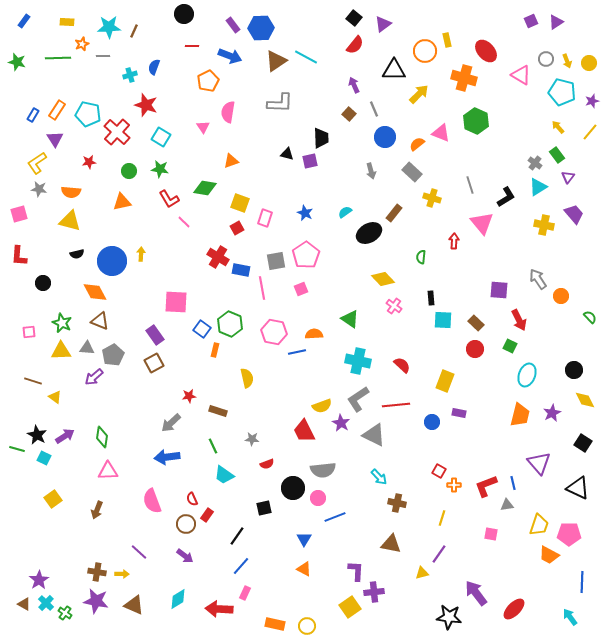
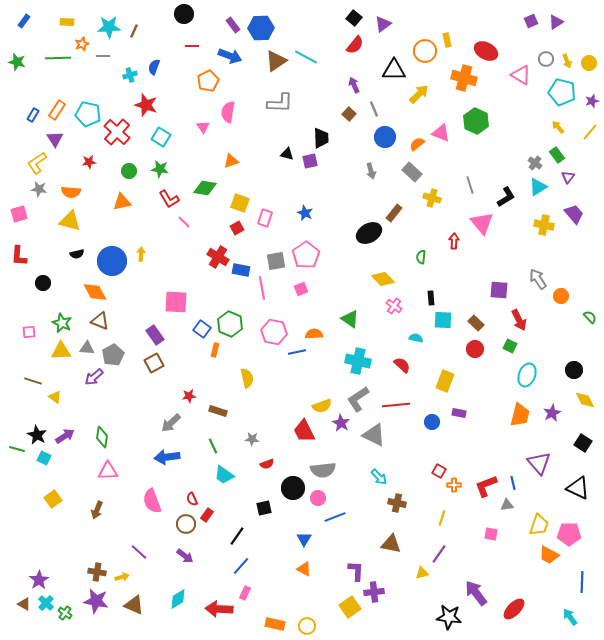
red ellipse at (486, 51): rotated 20 degrees counterclockwise
cyan semicircle at (345, 212): moved 71 px right, 126 px down; rotated 48 degrees clockwise
yellow arrow at (122, 574): moved 3 px down; rotated 16 degrees counterclockwise
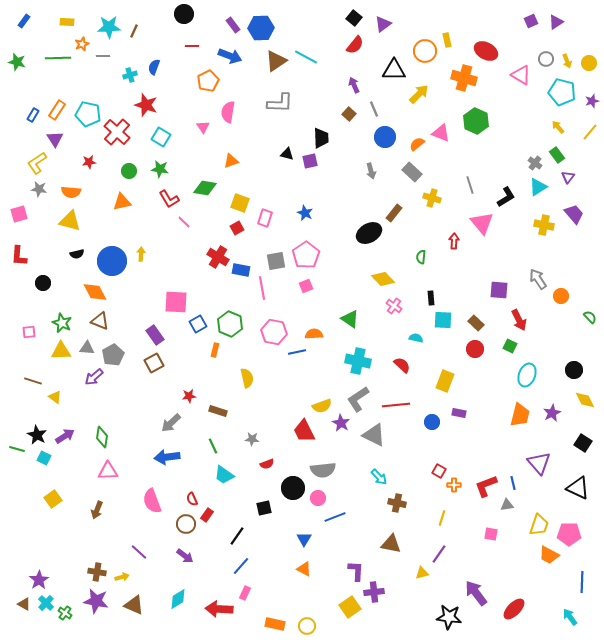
pink square at (301, 289): moved 5 px right, 3 px up
blue square at (202, 329): moved 4 px left, 5 px up; rotated 24 degrees clockwise
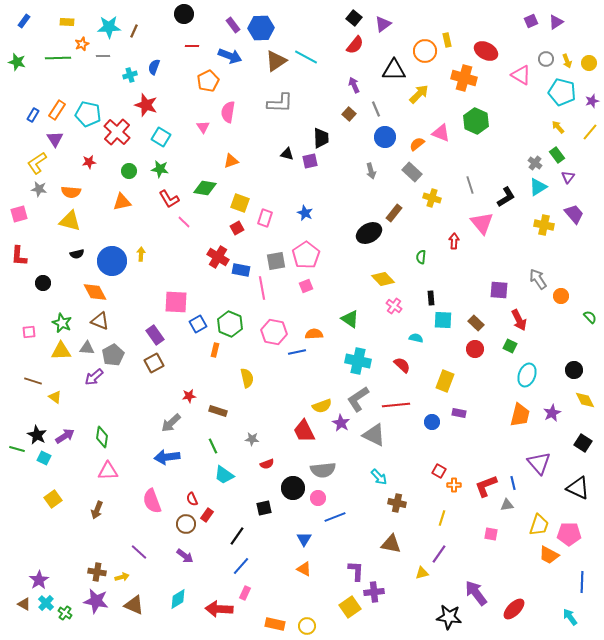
gray line at (374, 109): moved 2 px right
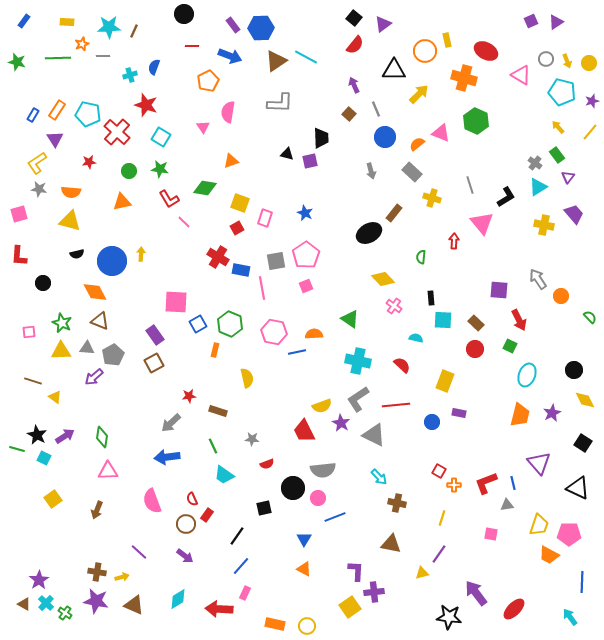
red L-shape at (486, 486): moved 3 px up
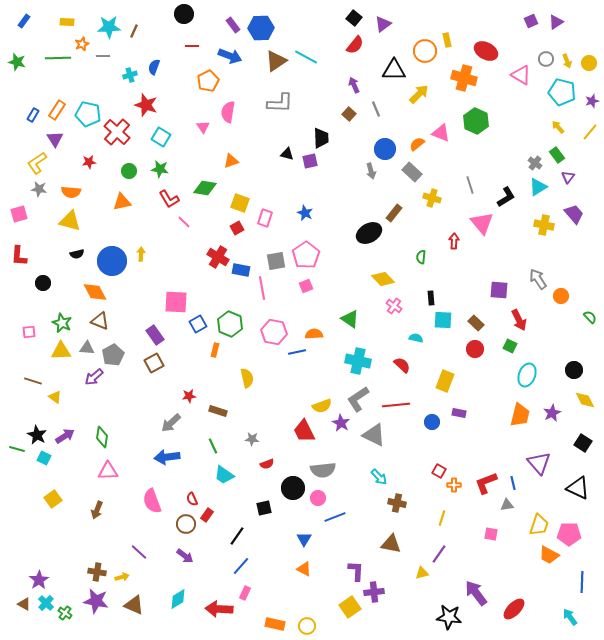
blue circle at (385, 137): moved 12 px down
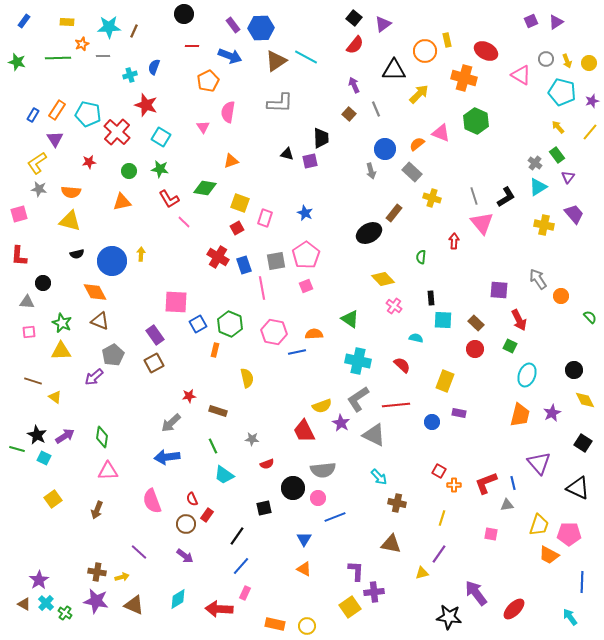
gray line at (470, 185): moved 4 px right, 11 px down
blue rectangle at (241, 270): moved 3 px right, 5 px up; rotated 60 degrees clockwise
gray triangle at (87, 348): moved 60 px left, 46 px up
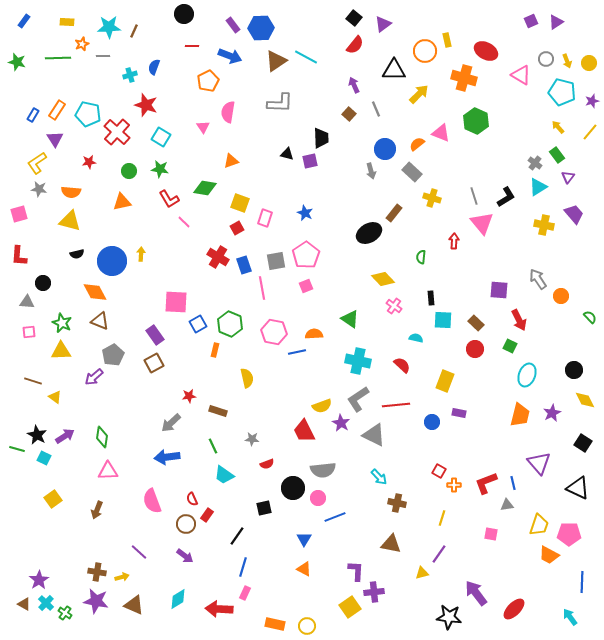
blue line at (241, 566): moved 2 px right, 1 px down; rotated 24 degrees counterclockwise
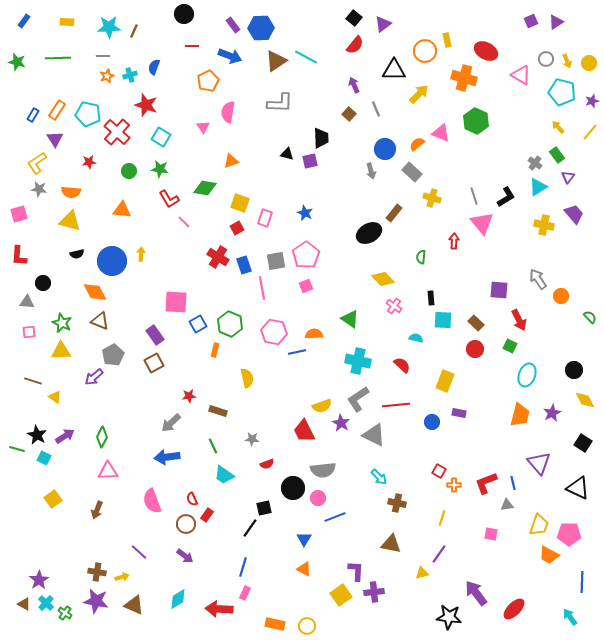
orange star at (82, 44): moved 25 px right, 32 px down
orange triangle at (122, 202): moved 8 px down; rotated 18 degrees clockwise
green diamond at (102, 437): rotated 20 degrees clockwise
black line at (237, 536): moved 13 px right, 8 px up
yellow square at (350, 607): moved 9 px left, 12 px up
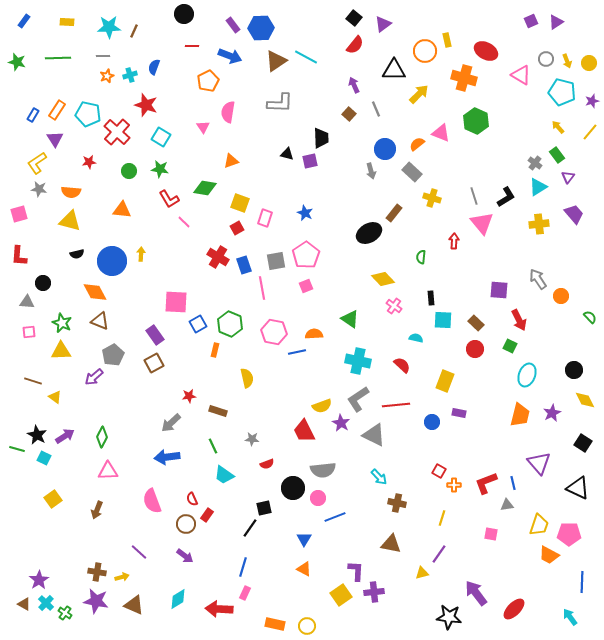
yellow cross at (544, 225): moved 5 px left, 1 px up; rotated 18 degrees counterclockwise
